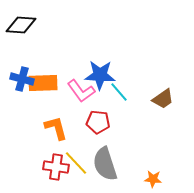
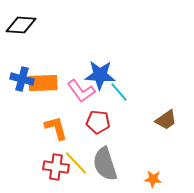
brown trapezoid: moved 3 px right, 21 px down
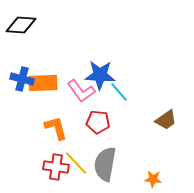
gray semicircle: rotated 28 degrees clockwise
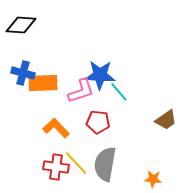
blue cross: moved 1 px right, 6 px up
pink L-shape: rotated 72 degrees counterclockwise
orange L-shape: rotated 28 degrees counterclockwise
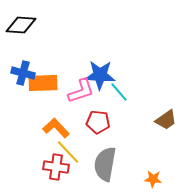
yellow line: moved 8 px left, 11 px up
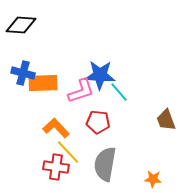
brown trapezoid: rotated 105 degrees clockwise
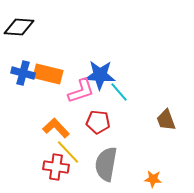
black diamond: moved 2 px left, 2 px down
orange rectangle: moved 5 px right, 9 px up; rotated 16 degrees clockwise
gray semicircle: moved 1 px right
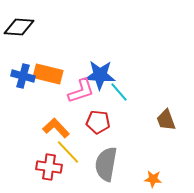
blue cross: moved 3 px down
red cross: moved 7 px left
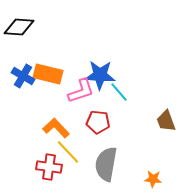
blue cross: rotated 15 degrees clockwise
brown trapezoid: moved 1 px down
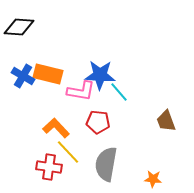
pink L-shape: rotated 28 degrees clockwise
